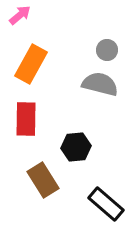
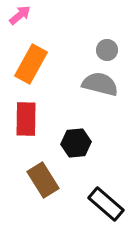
black hexagon: moved 4 px up
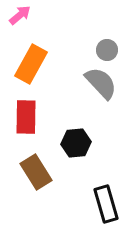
gray semicircle: moved 1 px right, 1 px up; rotated 33 degrees clockwise
red rectangle: moved 2 px up
brown rectangle: moved 7 px left, 8 px up
black rectangle: rotated 33 degrees clockwise
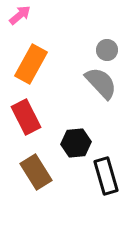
red rectangle: rotated 28 degrees counterclockwise
black rectangle: moved 28 px up
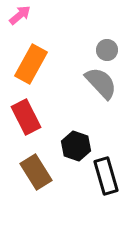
black hexagon: moved 3 px down; rotated 24 degrees clockwise
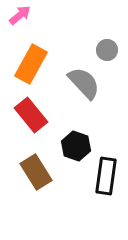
gray semicircle: moved 17 px left
red rectangle: moved 5 px right, 2 px up; rotated 12 degrees counterclockwise
black rectangle: rotated 24 degrees clockwise
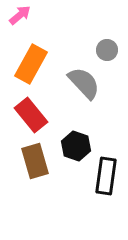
brown rectangle: moved 1 px left, 11 px up; rotated 16 degrees clockwise
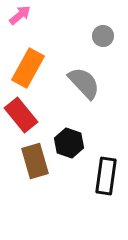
gray circle: moved 4 px left, 14 px up
orange rectangle: moved 3 px left, 4 px down
red rectangle: moved 10 px left
black hexagon: moved 7 px left, 3 px up
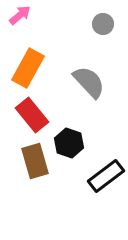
gray circle: moved 12 px up
gray semicircle: moved 5 px right, 1 px up
red rectangle: moved 11 px right
black rectangle: rotated 45 degrees clockwise
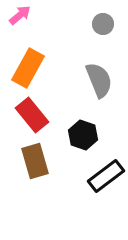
gray semicircle: moved 10 px right, 2 px up; rotated 21 degrees clockwise
black hexagon: moved 14 px right, 8 px up
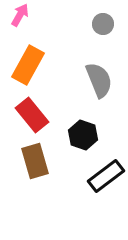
pink arrow: rotated 20 degrees counterclockwise
orange rectangle: moved 3 px up
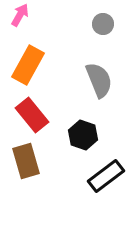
brown rectangle: moved 9 px left
